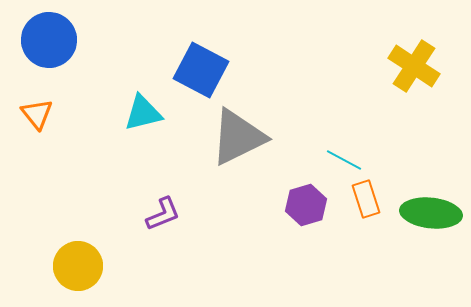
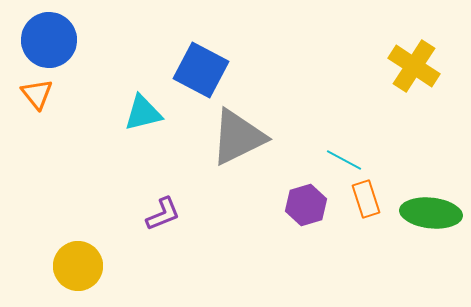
orange triangle: moved 20 px up
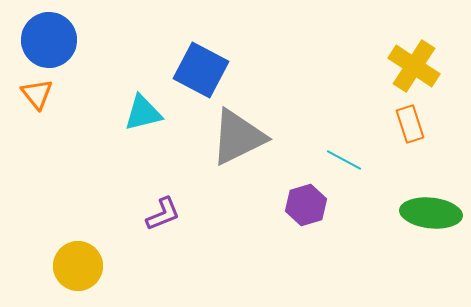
orange rectangle: moved 44 px right, 75 px up
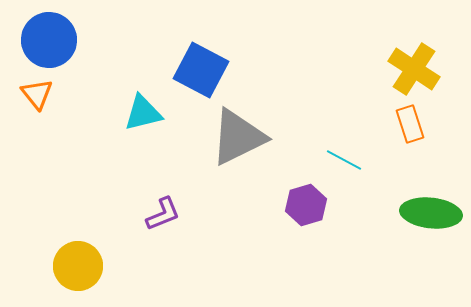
yellow cross: moved 3 px down
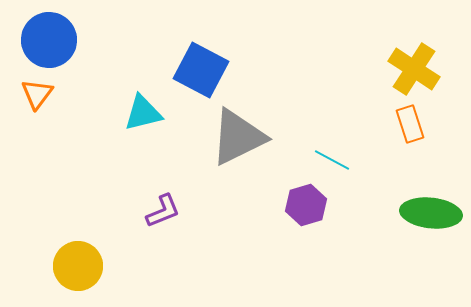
orange triangle: rotated 16 degrees clockwise
cyan line: moved 12 px left
purple L-shape: moved 3 px up
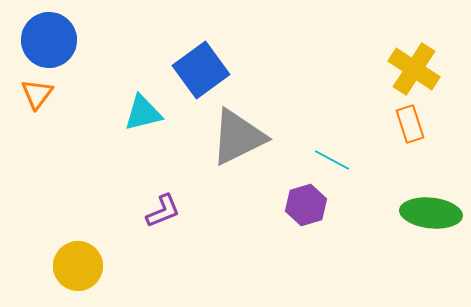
blue square: rotated 26 degrees clockwise
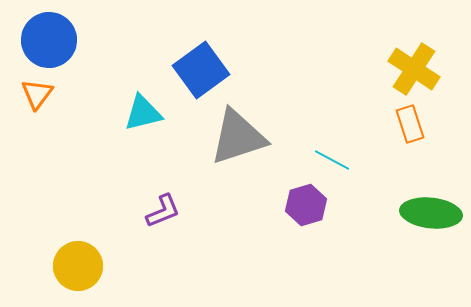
gray triangle: rotated 8 degrees clockwise
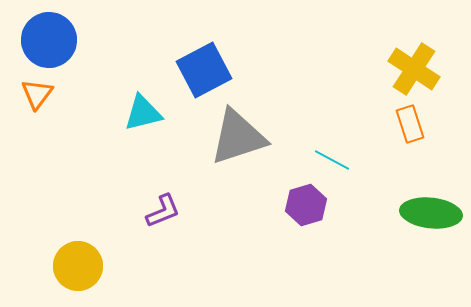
blue square: moved 3 px right; rotated 8 degrees clockwise
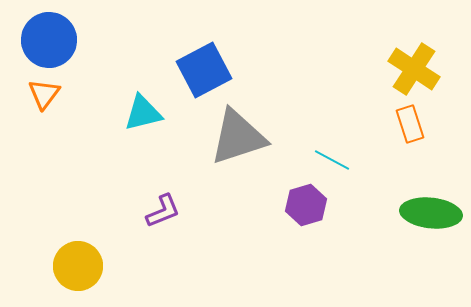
orange triangle: moved 7 px right
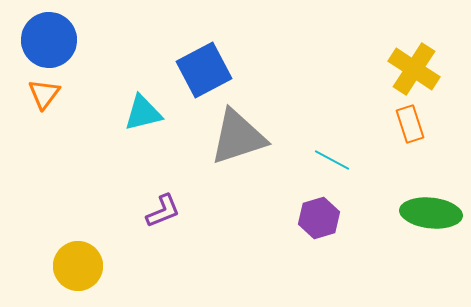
purple hexagon: moved 13 px right, 13 px down
